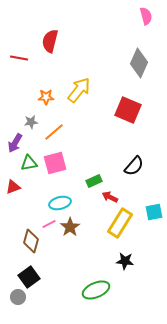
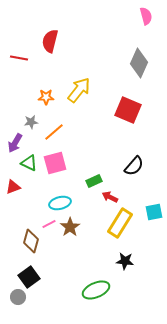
green triangle: rotated 36 degrees clockwise
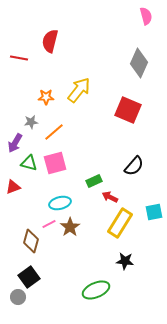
green triangle: rotated 12 degrees counterclockwise
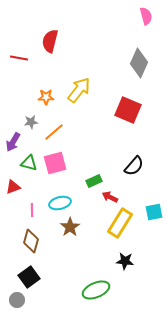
purple arrow: moved 2 px left, 1 px up
pink line: moved 17 px left, 14 px up; rotated 64 degrees counterclockwise
gray circle: moved 1 px left, 3 px down
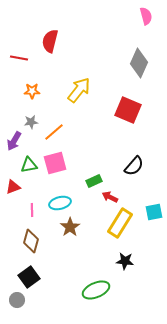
orange star: moved 14 px left, 6 px up
purple arrow: moved 1 px right, 1 px up
green triangle: moved 2 px down; rotated 24 degrees counterclockwise
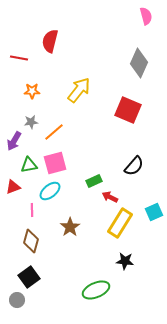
cyan ellipse: moved 10 px left, 12 px up; rotated 25 degrees counterclockwise
cyan square: rotated 12 degrees counterclockwise
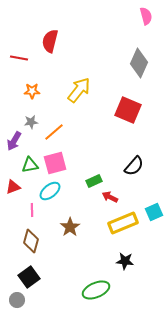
green triangle: moved 1 px right
yellow rectangle: moved 3 px right; rotated 36 degrees clockwise
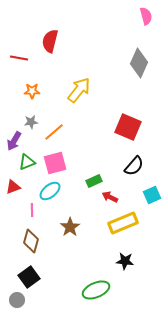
red square: moved 17 px down
green triangle: moved 3 px left, 3 px up; rotated 12 degrees counterclockwise
cyan square: moved 2 px left, 17 px up
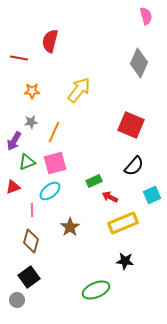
red square: moved 3 px right, 2 px up
orange line: rotated 25 degrees counterclockwise
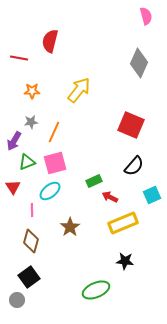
red triangle: rotated 42 degrees counterclockwise
